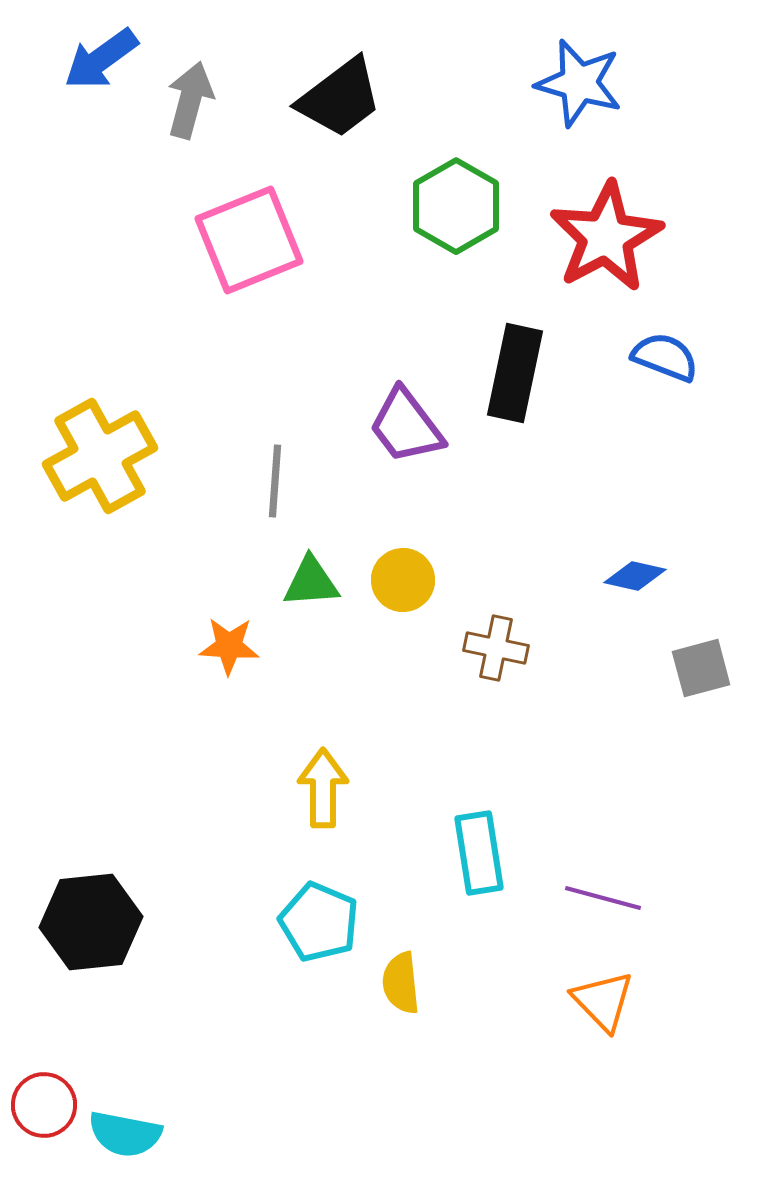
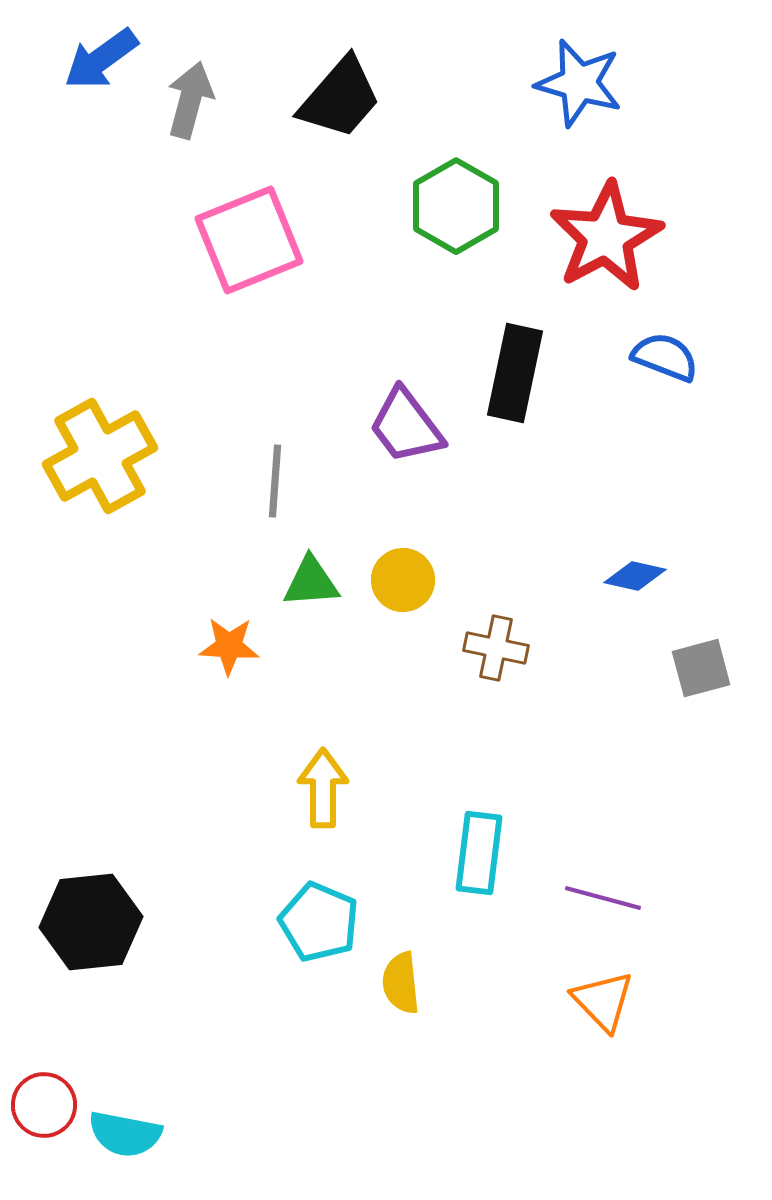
black trapezoid: rotated 12 degrees counterclockwise
cyan rectangle: rotated 16 degrees clockwise
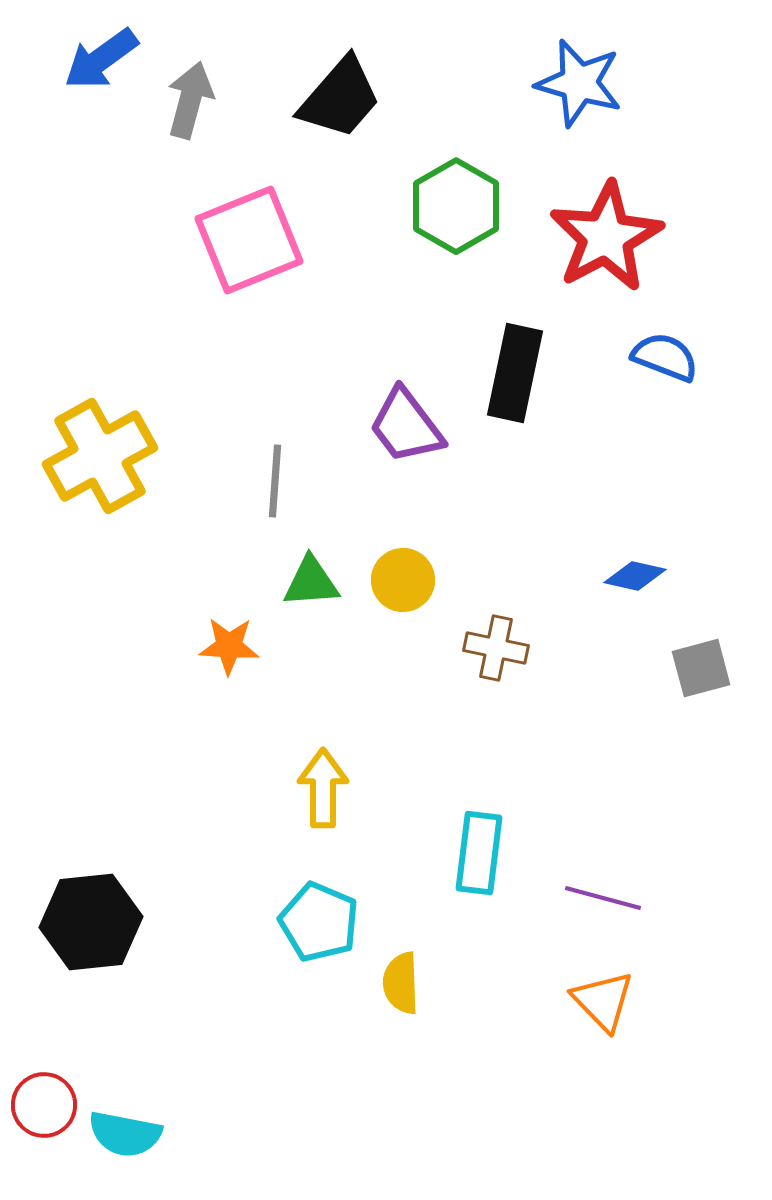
yellow semicircle: rotated 4 degrees clockwise
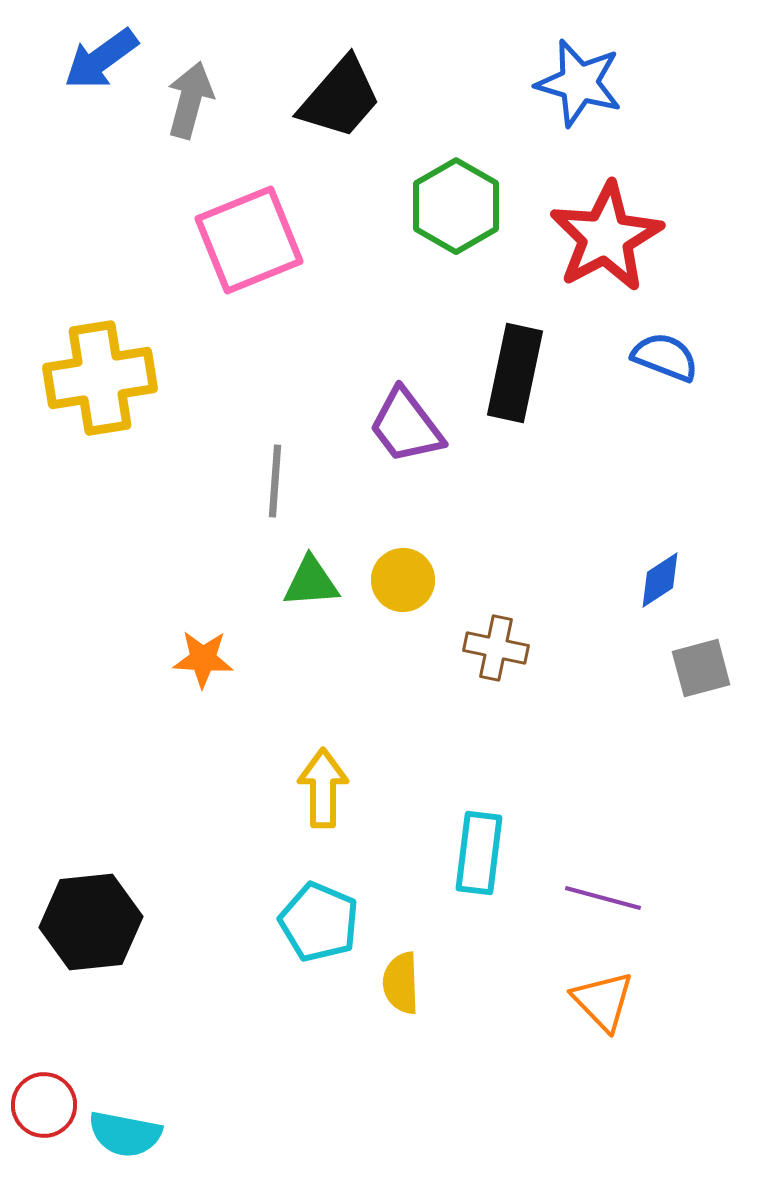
yellow cross: moved 78 px up; rotated 20 degrees clockwise
blue diamond: moved 25 px right, 4 px down; rotated 46 degrees counterclockwise
orange star: moved 26 px left, 13 px down
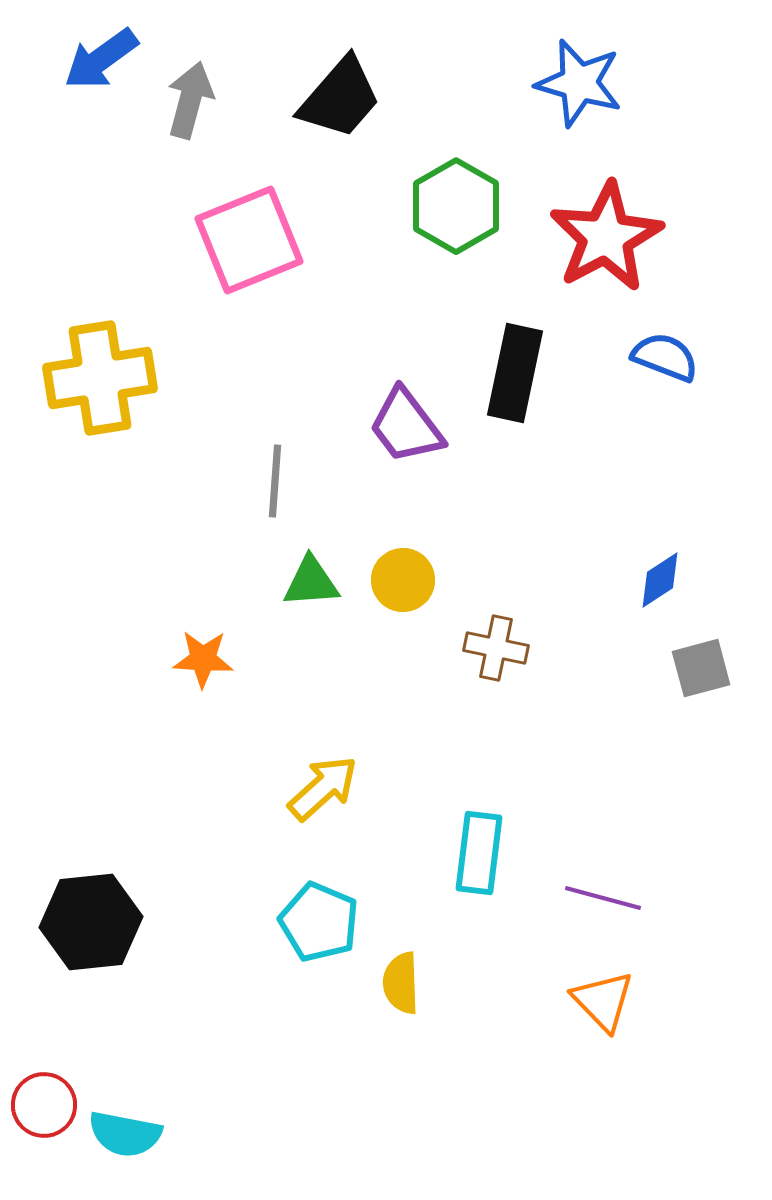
yellow arrow: rotated 48 degrees clockwise
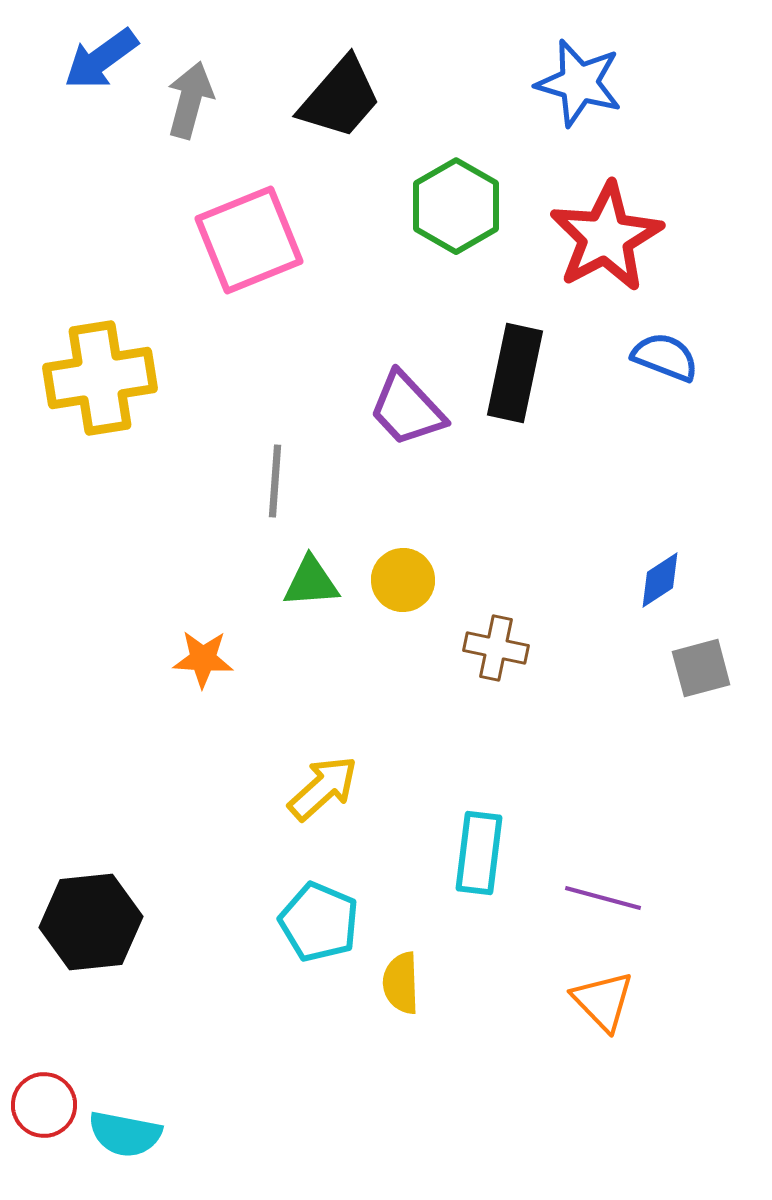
purple trapezoid: moved 1 px right, 17 px up; rotated 6 degrees counterclockwise
